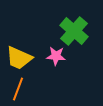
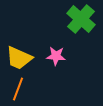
green cross: moved 7 px right, 12 px up
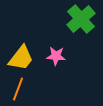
green cross: rotated 8 degrees clockwise
yellow trapezoid: moved 2 px right; rotated 76 degrees counterclockwise
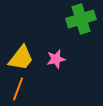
green cross: rotated 24 degrees clockwise
pink star: moved 3 px down; rotated 18 degrees counterclockwise
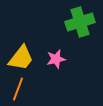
green cross: moved 1 px left, 3 px down
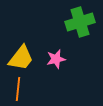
orange line: rotated 15 degrees counterclockwise
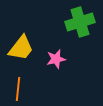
yellow trapezoid: moved 10 px up
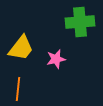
green cross: rotated 12 degrees clockwise
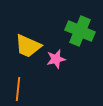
green cross: moved 9 px down; rotated 28 degrees clockwise
yellow trapezoid: moved 7 px right, 2 px up; rotated 76 degrees clockwise
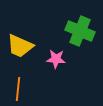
yellow trapezoid: moved 8 px left
pink star: rotated 18 degrees clockwise
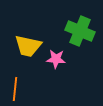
yellow trapezoid: moved 8 px right; rotated 12 degrees counterclockwise
orange line: moved 3 px left
